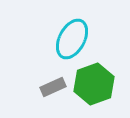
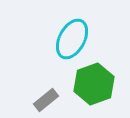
gray rectangle: moved 7 px left, 13 px down; rotated 15 degrees counterclockwise
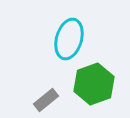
cyan ellipse: moved 3 px left; rotated 12 degrees counterclockwise
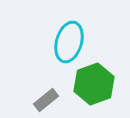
cyan ellipse: moved 3 px down
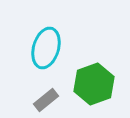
cyan ellipse: moved 23 px left, 6 px down
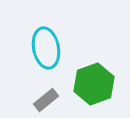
cyan ellipse: rotated 27 degrees counterclockwise
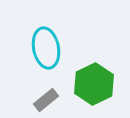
green hexagon: rotated 6 degrees counterclockwise
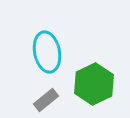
cyan ellipse: moved 1 px right, 4 px down
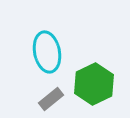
gray rectangle: moved 5 px right, 1 px up
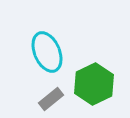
cyan ellipse: rotated 12 degrees counterclockwise
